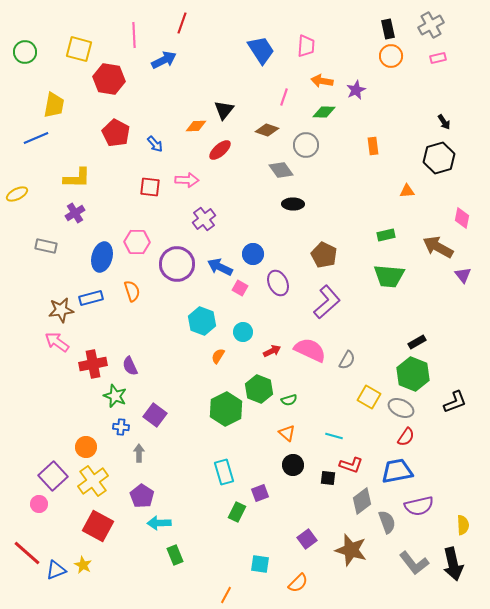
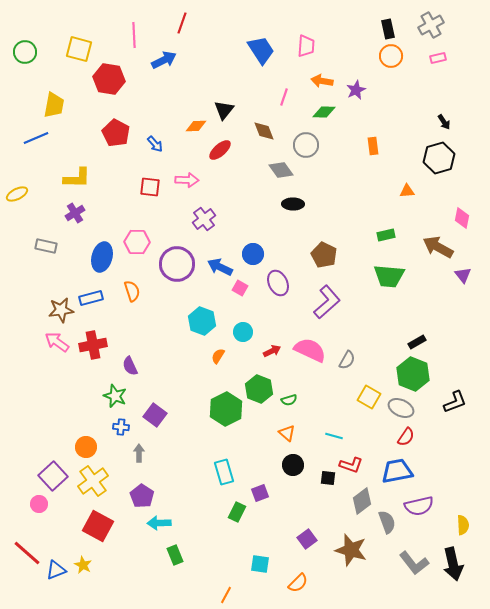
brown diamond at (267, 130): moved 3 px left, 1 px down; rotated 50 degrees clockwise
red cross at (93, 364): moved 19 px up
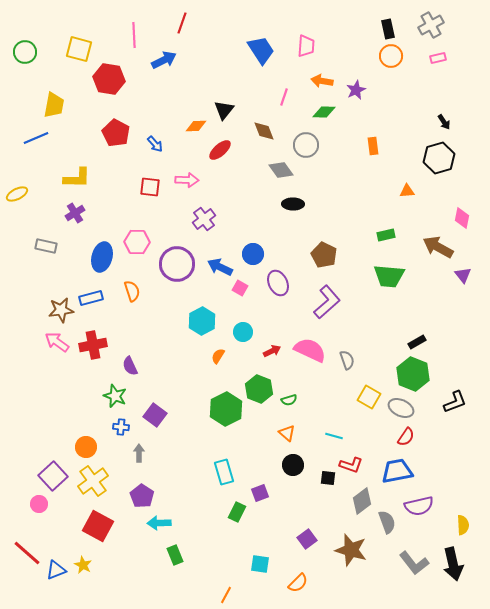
cyan hexagon at (202, 321): rotated 12 degrees clockwise
gray semicircle at (347, 360): rotated 48 degrees counterclockwise
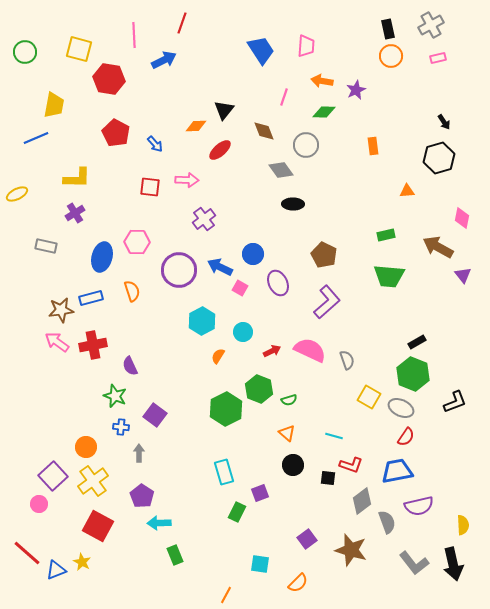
purple circle at (177, 264): moved 2 px right, 6 px down
yellow star at (83, 565): moved 1 px left, 3 px up
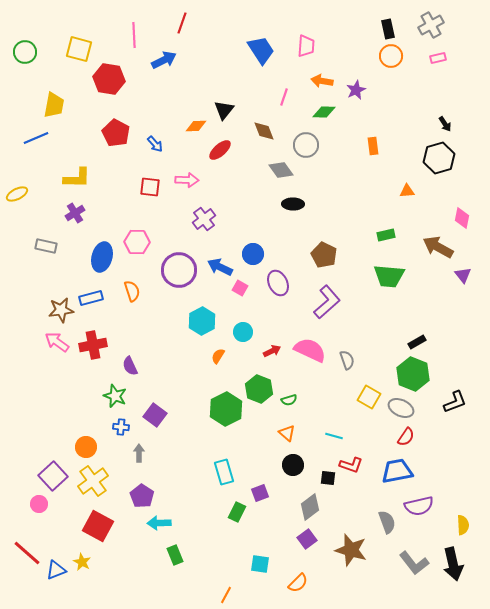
black arrow at (444, 122): moved 1 px right, 2 px down
gray diamond at (362, 501): moved 52 px left, 6 px down
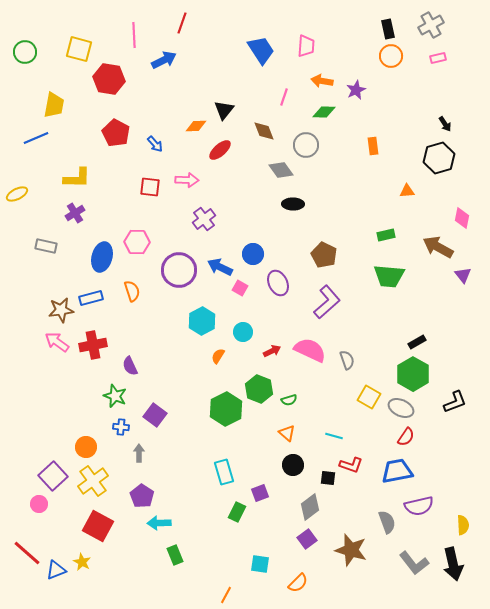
green hexagon at (413, 374): rotated 8 degrees clockwise
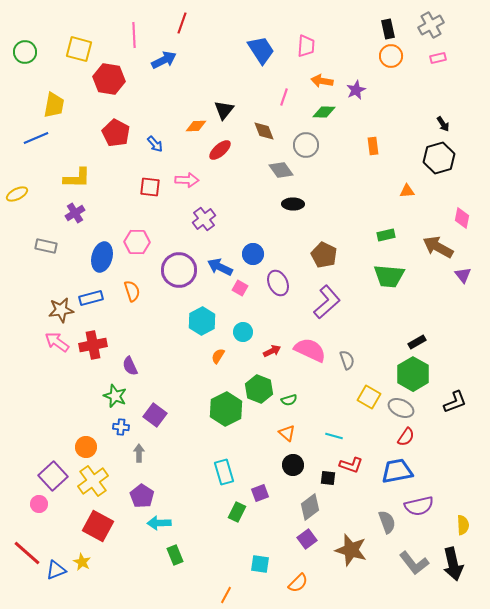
black arrow at (445, 124): moved 2 px left
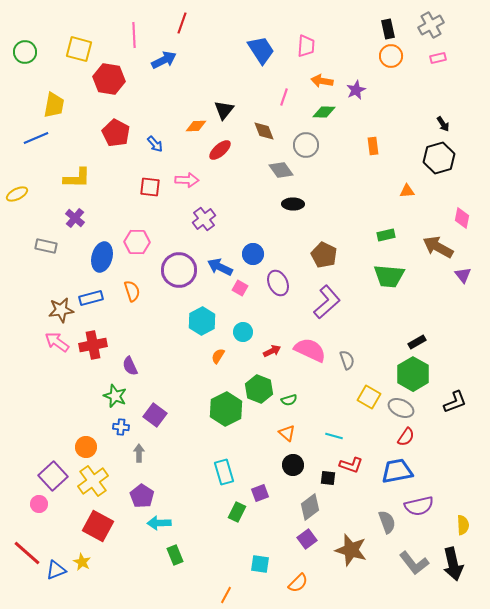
purple cross at (75, 213): moved 5 px down; rotated 18 degrees counterclockwise
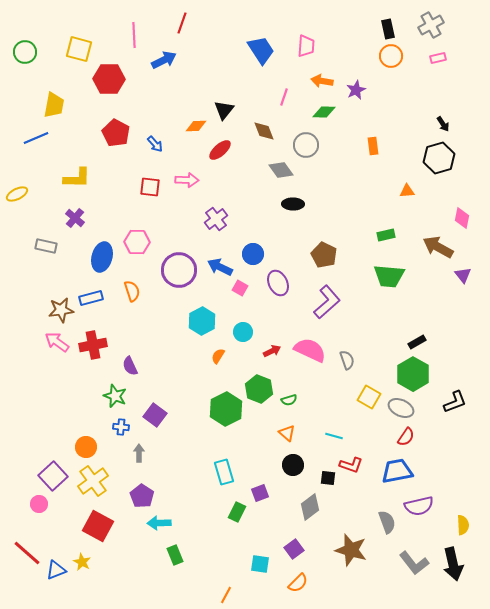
red hexagon at (109, 79): rotated 8 degrees counterclockwise
purple cross at (204, 219): moved 12 px right
purple square at (307, 539): moved 13 px left, 10 px down
